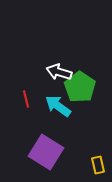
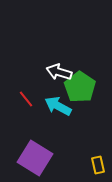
red line: rotated 24 degrees counterclockwise
cyan arrow: rotated 8 degrees counterclockwise
purple square: moved 11 px left, 6 px down
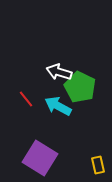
green pentagon: rotated 8 degrees counterclockwise
purple square: moved 5 px right
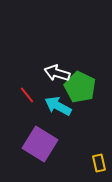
white arrow: moved 2 px left, 1 px down
red line: moved 1 px right, 4 px up
purple square: moved 14 px up
yellow rectangle: moved 1 px right, 2 px up
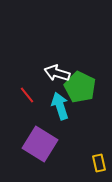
cyan arrow: moved 2 px right; rotated 44 degrees clockwise
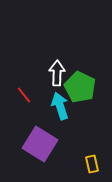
white arrow: rotated 75 degrees clockwise
red line: moved 3 px left
yellow rectangle: moved 7 px left, 1 px down
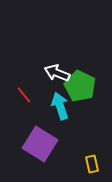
white arrow: rotated 70 degrees counterclockwise
green pentagon: moved 1 px up
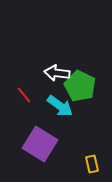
white arrow: rotated 15 degrees counterclockwise
cyan arrow: rotated 144 degrees clockwise
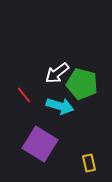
white arrow: rotated 45 degrees counterclockwise
green pentagon: moved 2 px right, 2 px up; rotated 12 degrees counterclockwise
cyan arrow: rotated 20 degrees counterclockwise
yellow rectangle: moved 3 px left, 1 px up
